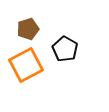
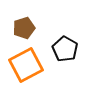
brown pentagon: moved 4 px left, 1 px up
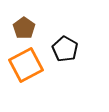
brown pentagon: rotated 20 degrees counterclockwise
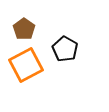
brown pentagon: moved 1 px down
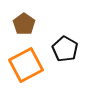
brown pentagon: moved 5 px up
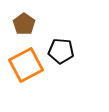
black pentagon: moved 4 px left, 2 px down; rotated 25 degrees counterclockwise
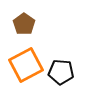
black pentagon: moved 21 px down
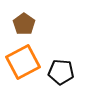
orange square: moved 3 px left, 3 px up
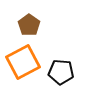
brown pentagon: moved 5 px right, 1 px down
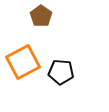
brown pentagon: moved 12 px right, 9 px up
